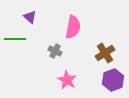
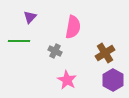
purple triangle: rotated 32 degrees clockwise
green line: moved 4 px right, 2 px down
purple hexagon: rotated 10 degrees counterclockwise
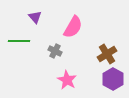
purple triangle: moved 5 px right; rotated 24 degrees counterclockwise
pink semicircle: rotated 20 degrees clockwise
brown cross: moved 2 px right, 1 px down
purple hexagon: moved 1 px up
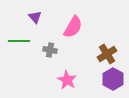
gray cross: moved 5 px left, 1 px up; rotated 16 degrees counterclockwise
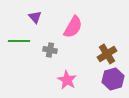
purple hexagon: rotated 15 degrees clockwise
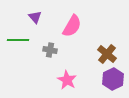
pink semicircle: moved 1 px left, 1 px up
green line: moved 1 px left, 1 px up
brown cross: rotated 18 degrees counterclockwise
purple hexagon: rotated 10 degrees counterclockwise
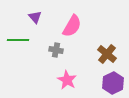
gray cross: moved 6 px right
purple hexagon: moved 4 px down
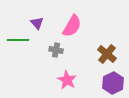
purple triangle: moved 2 px right, 6 px down
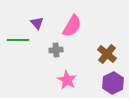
gray cross: rotated 16 degrees counterclockwise
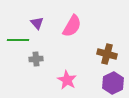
gray cross: moved 20 px left, 9 px down
brown cross: rotated 24 degrees counterclockwise
